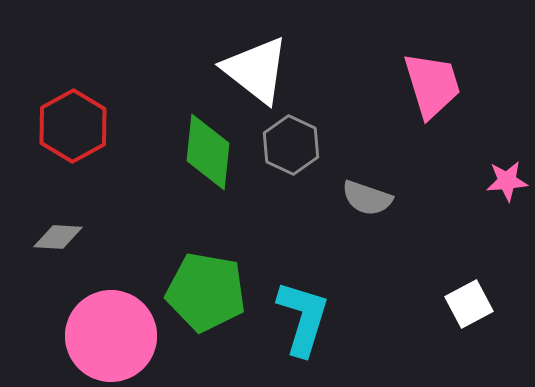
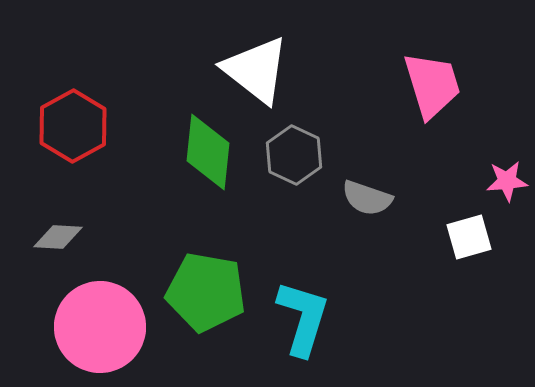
gray hexagon: moved 3 px right, 10 px down
white square: moved 67 px up; rotated 12 degrees clockwise
pink circle: moved 11 px left, 9 px up
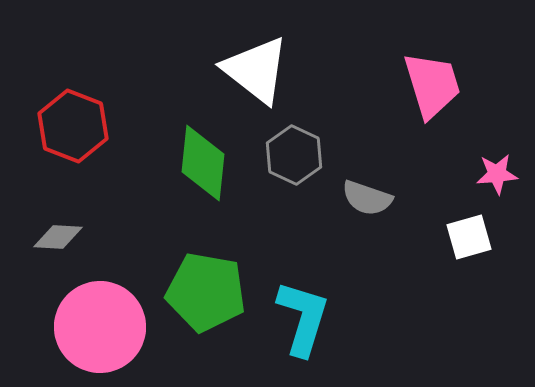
red hexagon: rotated 10 degrees counterclockwise
green diamond: moved 5 px left, 11 px down
pink star: moved 10 px left, 7 px up
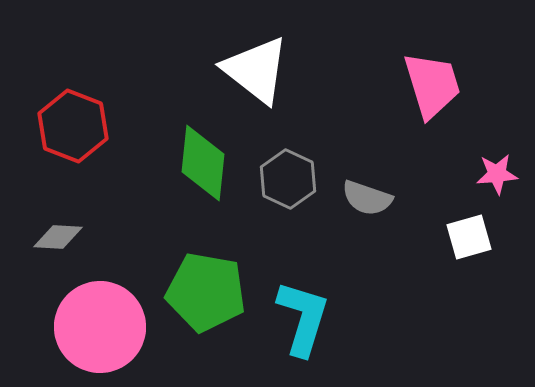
gray hexagon: moved 6 px left, 24 px down
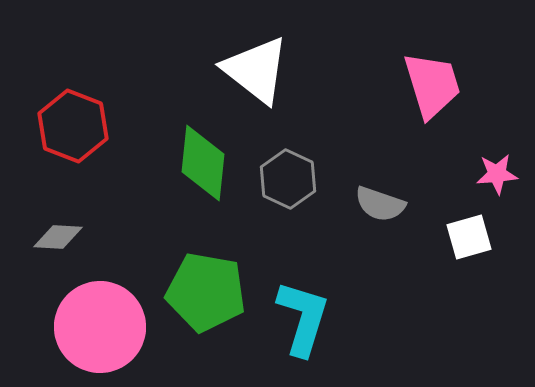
gray semicircle: moved 13 px right, 6 px down
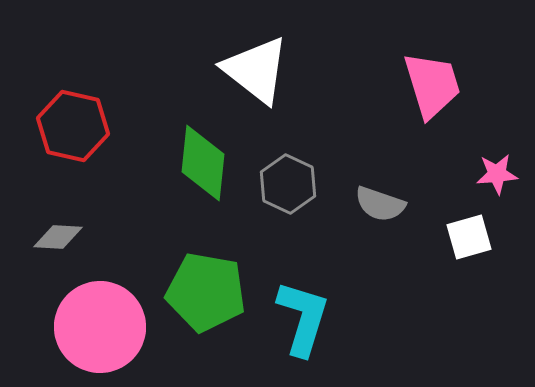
red hexagon: rotated 8 degrees counterclockwise
gray hexagon: moved 5 px down
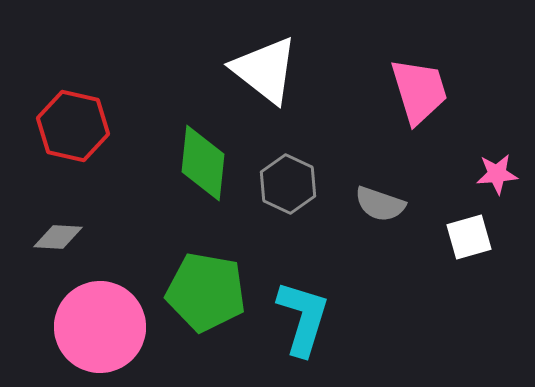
white triangle: moved 9 px right
pink trapezoid: moved 13 px left, 6 px down
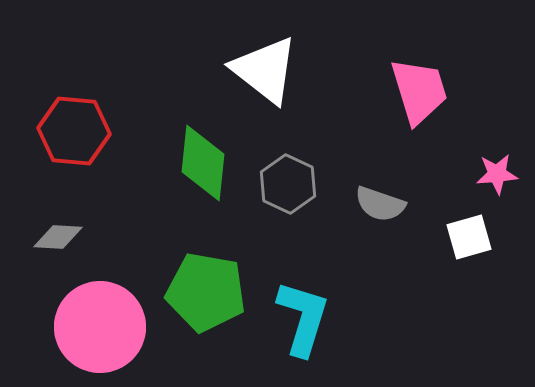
red hexagon: moved 1 px right, 5 px down; rotated 8 degrees counterclockwise
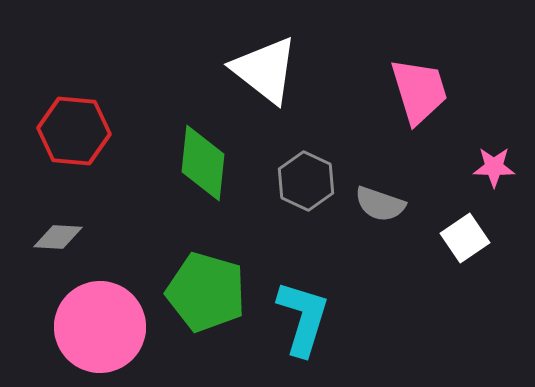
pink star: moved 3 px left, 7 px up; rotated 6 degrees clockwise
gray hexagon: moved 18 px right, 3 px up
white square: moved 4 px left, 1 px down; rotated 18 degrees counterclockwise
green pentagon: rotated 6 degrees clockwise
